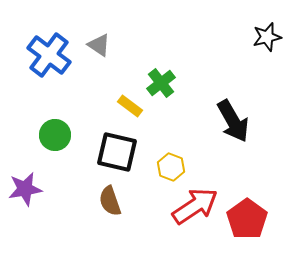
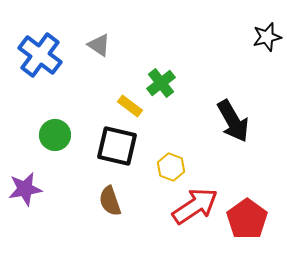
blue cross: moved 9 px left
black square: moved 6 px up
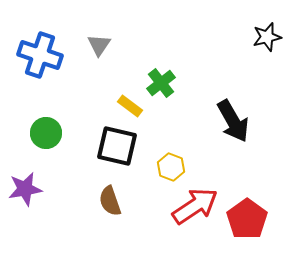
gray triangle: rotated 30 degrees clockwise
blue cross: rotated 18 degrees counterclockwise
green circle: moved 9 px left, 2 px up
